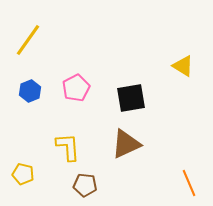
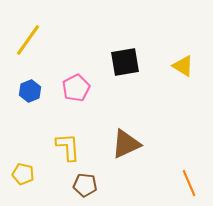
black square: moved 6 px left, 36 px up
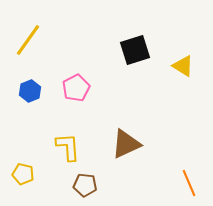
black square: moved 10 px right, 12 px up; rotated 8 degrees counterclockwise
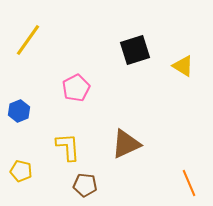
blue hexagon: moved 11 px left, 20 px down
yellow pentagon: moved 2 px left, 3 px up
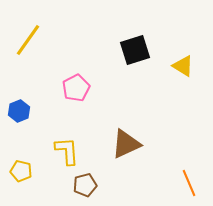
yellow L-shape: moved 1 px left, 4 px down
brown pentagon: rotated 20 degrees counterclockwise
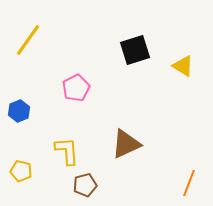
orange line: rotated 44 degrees clockwise
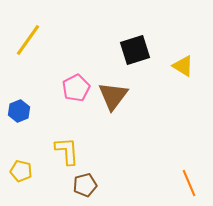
brown triangle: moved 13 px left, 48 px up; rotated 28 degrees counterclockwise
orange line: rotated 44 degrees counterclockwise
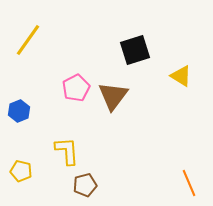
yellow triangle: moved 2 px left, 10 px down
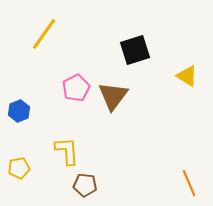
yellow line: moved 16 px right, 6 px up
yellow triangle: moved 6 px right
yellow pentagon: moved 2 px left, 3 px up; rotated 25 degrees counterclockwise
brown pentagon: rotated 20 degrees clockwise
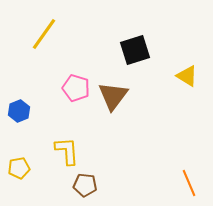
pink pentagon: rotated 28 degrees counterclockwise
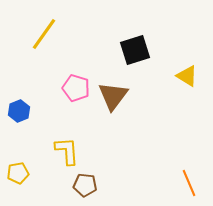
yellow pentagon: moved 1 px left, 5 px down
